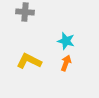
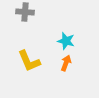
yellow L-shape: rotated 140 degrees counterclockwise
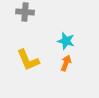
yellow L-shape: moved 1 px left, 1 px up
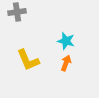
gray cross: moved 8 px left; rotated 12 degrees counterclockwise
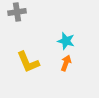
yellow L-shape: moved 2 px down
